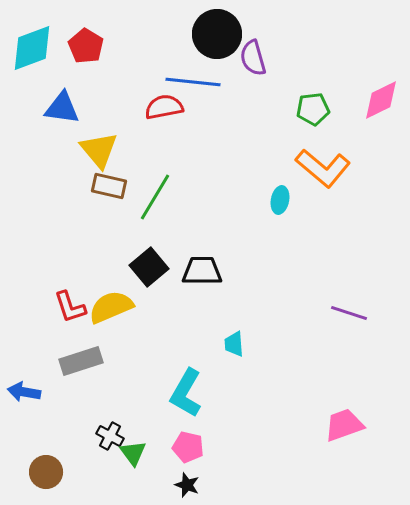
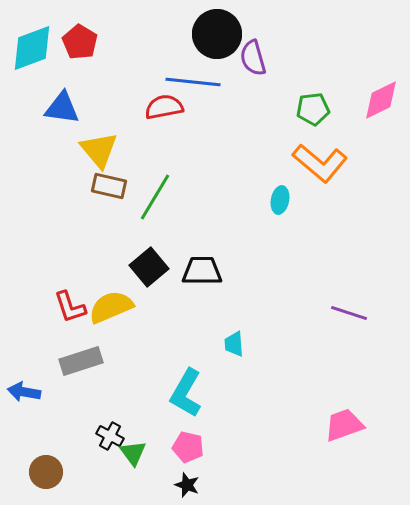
red pentagon: moved 6 px left, 4 px up
orange L-shape: moved 3 px left, 5 px up
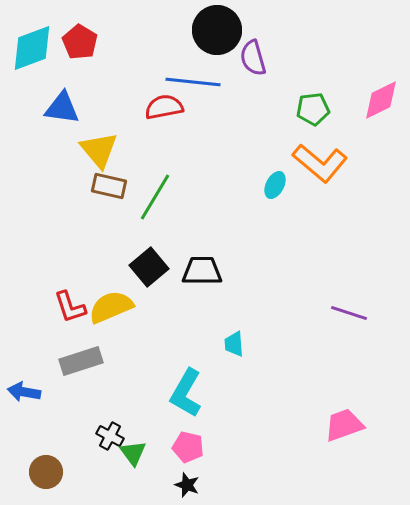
black circle: moved 4 px up
cyan ellipse: moved 5 px left, 15 px up; rotated 16 degrees clockwise
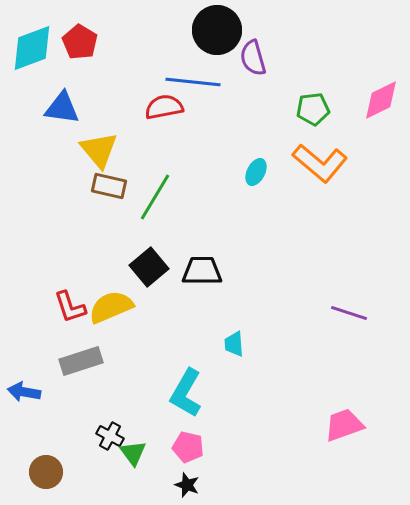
cyan ellipse: moved 19 px left, 13 px up
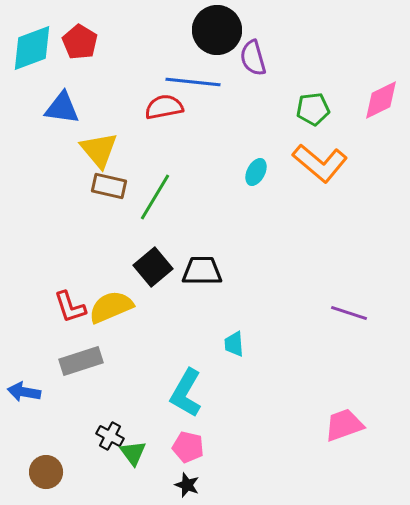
black square: moved 4 px right
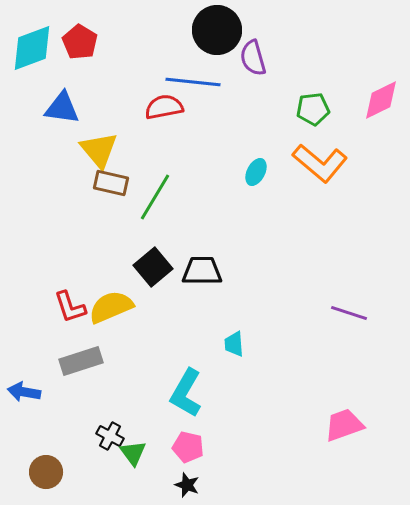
brown rectangle: moved 2 px right, 3 px up
